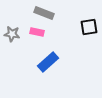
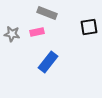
gray rectangle: moved 3 px right
pink rectangle: rotated 24 degrees counterclockwise
blue rectangle: rotated 10 degrees counterclockwise
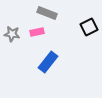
black square: rotated 18 degrees counterclockwise
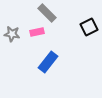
gray rectangle: rotated 24 degrees clockwise
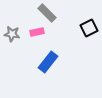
black square: moved 1 px down
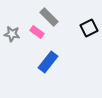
gray rectangle: moved 2 px right, 4 px down
pink rectangle: rotated 48 degrees clockwise
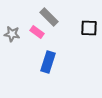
black square: rotated 30 degrees clockwise
blue rectangle: rotated 20 degrees counterclockwise
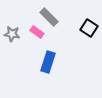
black square: rotated 30 degrees clockwise
